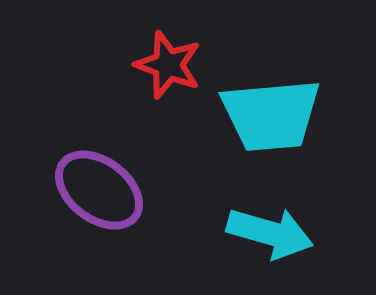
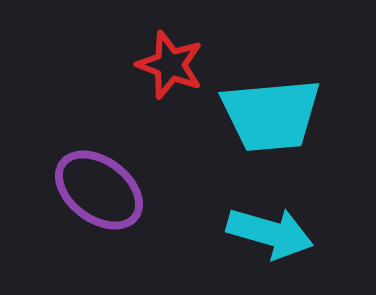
red star: moved 2 px right
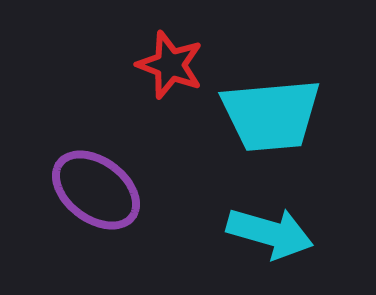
purple ellipse: moved 3 px left
